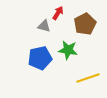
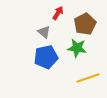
gray triangle: moved 6 px down; rotated 24 degrees clockwise
green star: moved 9 px right, 2 px up
blue pentagon: moved 6 px right, 1 px up
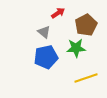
red arrow: rotated 24 degrees clockwise
brown pentagon: moved 1 px right, 1 px down
green star: moved 1 px left; rotated 12 degrees counterclockwise
yellow line: moved 2 px left
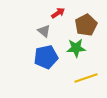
gray triangle: moved 1 px up
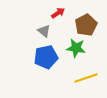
green star: rotated 12 degrees clockwise
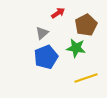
gray triangle: moved 2 px left, 2 px down; rotated 40 degrees clockwise
blue pentagon: rotated 10 degrees counterclockwise
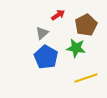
red arrow: moved 2 px down
blue pentagon: rotated 20 degrees counterclockwise
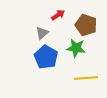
brown pentagon: rotated 25 degrees counterclockwise
yellow line: rotated 15 degrees clockwise
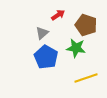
yellow line: rotated 15 degrees counterclockwise
